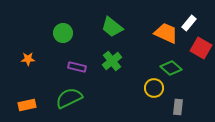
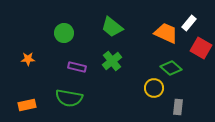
green circle: moved 1 px right
green semicircle: rotated 144 degrees counterclockwise
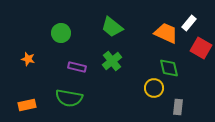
green circle: moved 3 px left
orange star: rotated 16 degrees clockwise
green diamond: moved 2 px left; rotated 35 degrees clockwise
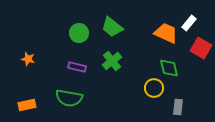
green circle: moved 18 px right
